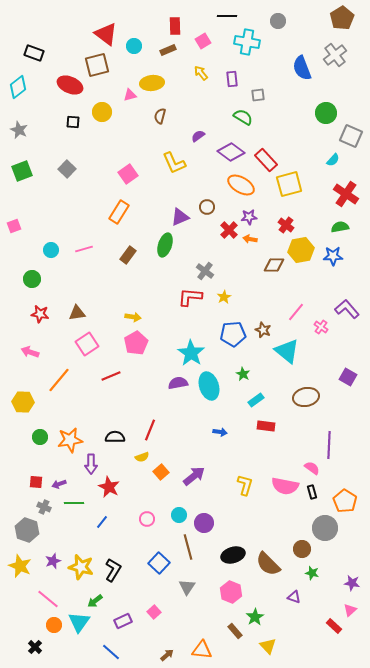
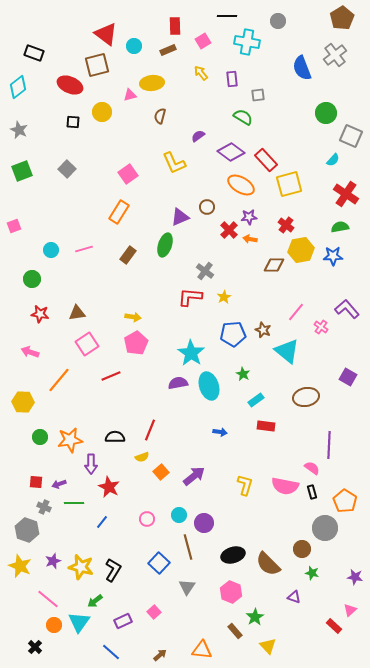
purple star at (352, 583): moved 3 px right, 6 px up
brown arrow at (167, 655): moved 7 px left
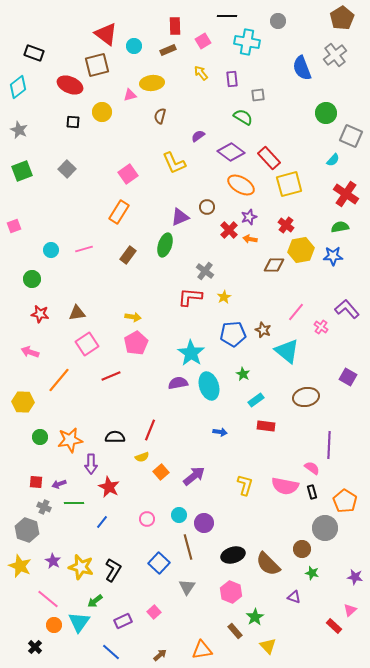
red rectangle at (266, 160): moved 3 px right, 2 px up
purple star at (249, 217): rotated 14 degrees counterclockwise
purple star at (53, 561): rotated 21 degrees counterclockwise
orange triangle at (202, 650): rotated 15 degrees counterclockwise
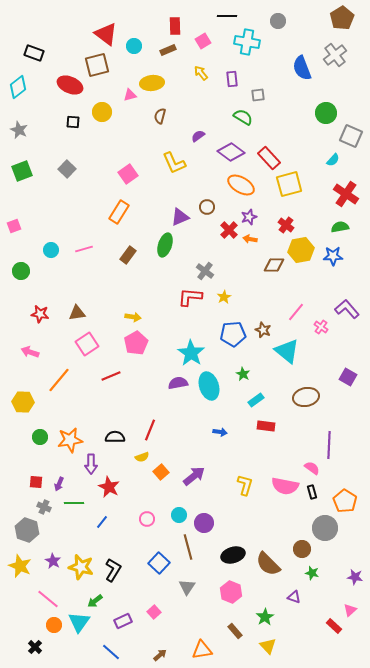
green circle at (32, 279): moved 11 px left, 8 px up
purple arrow at (59, 484): rotated 48 degrees counterclockwise
green star at (255, 617): moved 10 px right
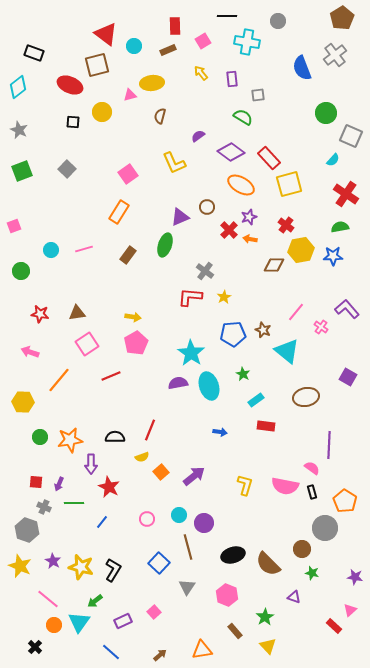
pink hexagon at (231, 592): moved 4 px left, 3 px down
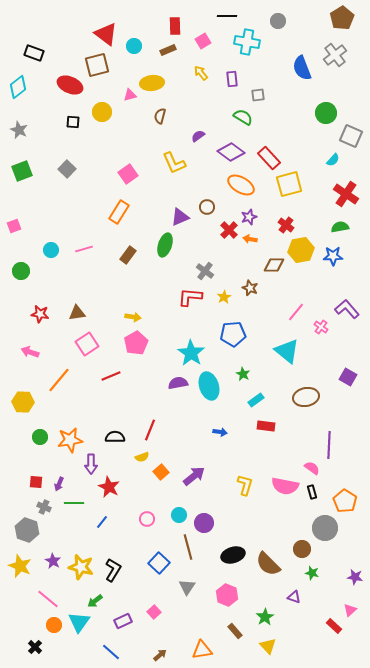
brown star at (263, 330): moved 13 px left, 42 px up
